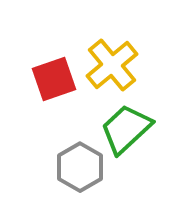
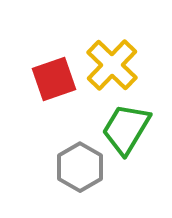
yellow cross: rotated 6 degrees counterclockwise
green trapezoid: rotated 16 degrees counterclockwise
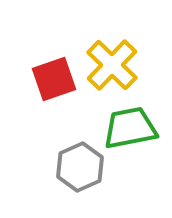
green trapezoid: moved 4 px right, 1 px up; rotated 48 degrees clockwise
gray hexagon: rotated 6 degrees clockwise
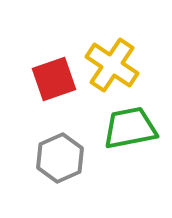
yellow cross: rotated 10 degrees counterclockwise
gray hexagon: moved 20 px left, 9 px up
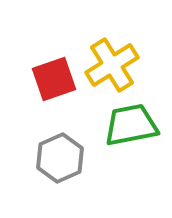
yellow cross: rotated 24 degrees clockwise
green trapezoid: moved 1 px right, 3 px up
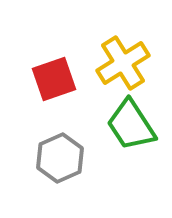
yellow cross: moved 11 px right, 2 px up
green trapezoid: rotated 112 degrees counterclockwise
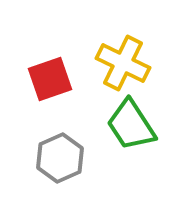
yellow cross: rotated 32 degrees counterclockwise
red square: moved 4 px left
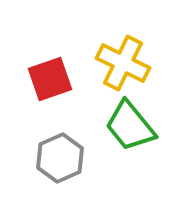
green trapezoid: moved 1 px left, 1 px down; rotated 6 degrees counterclockwise
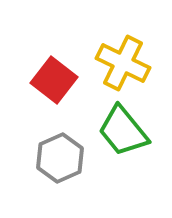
red square: moved 4 px right, 1 px down; rotated 33 degrees counterclockwise
green trapezoid: moved 7 px left, 5 px down
